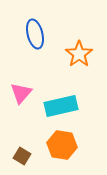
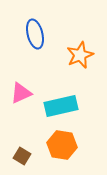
orange star: moved 1 px right, 1 px down; rotated 12 degrees clockwise
pink triangle: rotated 25 degrees clockwise
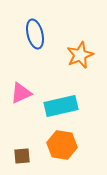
brown square: rotated 36 degrees counterclockwise
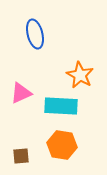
orange star: moved 20 px down; rotated 20 degrees counterclockwise
cyan rectangle: rotated 16 degrees clockwise
brown square: moved 1 px left
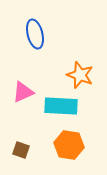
orange star: rotated 8 degrees counterclockwise
pink triangle: moved 2 px right, 1 px up
orange hexagon: moved 7 px right
brown square: moved 6 px up; rotated 24 degrees clockwise
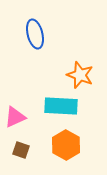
pink triangle: moved 8 px left, 25 px down
orange hexagon: moved 3 px left; rotated 20 degrees clockwise
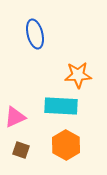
orange star: moved 2 px left; rotated 24 degrees counterclockwise
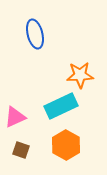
orange star: moved 2 px right
cyan rectangle: rotated 28 degrees counterclockwise
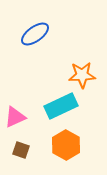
blue ellipse: rotated 68 degrees clockwise
orange star: moved 2 px right
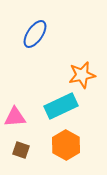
blue ellipse: rotated 20 degrees counterclockwise
orange star: rotated 8 degrees counterclockwise
pink triangle: rotated 20 degrees clockwise
